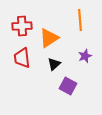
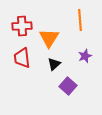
orange triangle: rotated 25 degrees counterclockwise
purple square: rotated 12 degrees clockwise
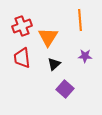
red cross: rotated 18 degrees counterclockwise
orange triangle: moved 1 px left, 1 px up
purple star: rotated 24 degrees clockwise
purple square: moved 3 px left, 3 px down
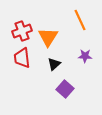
orange line: rotated 20 degrees counterclockwise
red cross: moved 5 px down
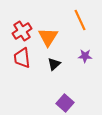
red cross: rotated 12 degrees counterclockwise
purple square: moved 14 px down
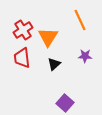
red cross: moved 1 px right, 1 px up
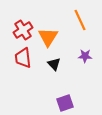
red trapezoid: moved 1 px right
black triangle: rotated 32 degrees counterclockwise
purple square: rotated 30 degrees clockwise
